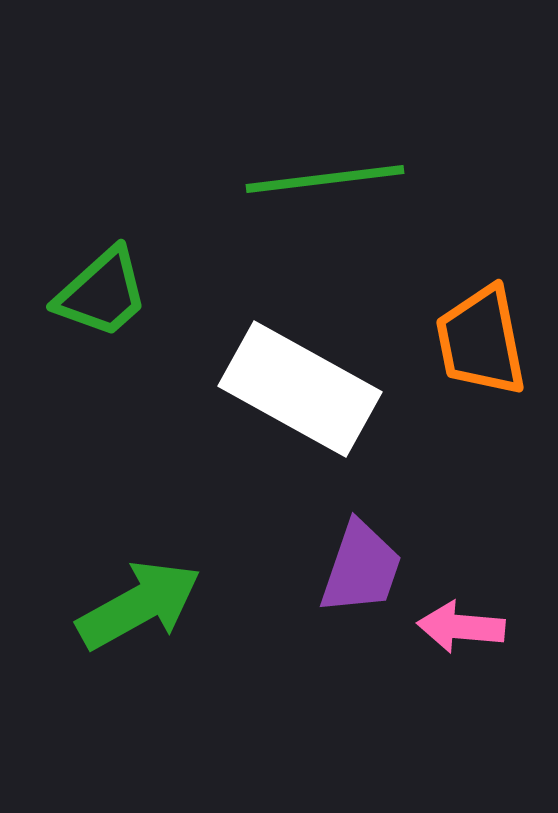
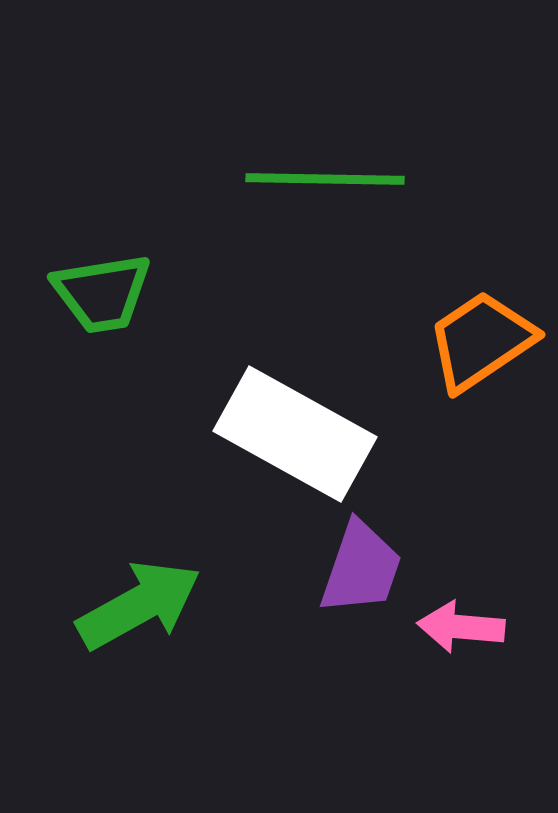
green line: rotated 8 degrees clockwise
green trapezoid: rotated 33 degrees clockwise
orange trapezoid: rotated 67 degrees clockwise
white rectangle: moved 5 px left, 45 px down
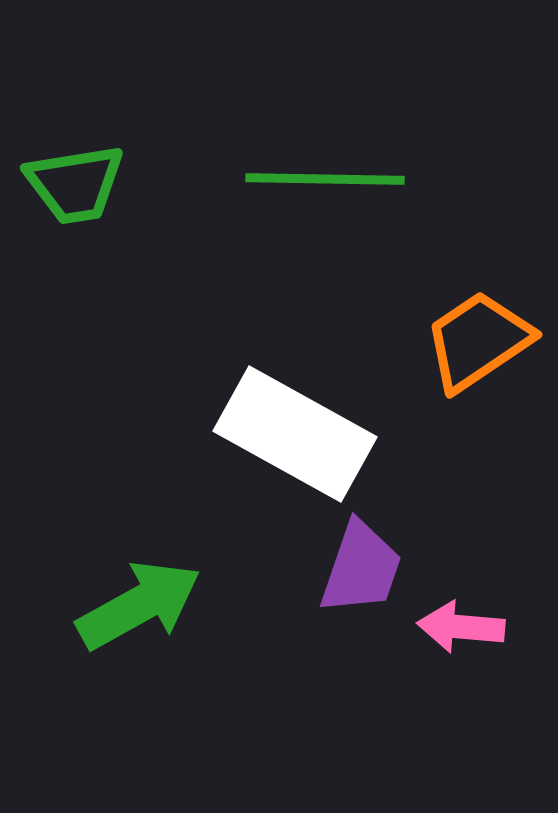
green trapezoid: moved 27 px left, 109 px up
orange trapezoid: moved 3 px left
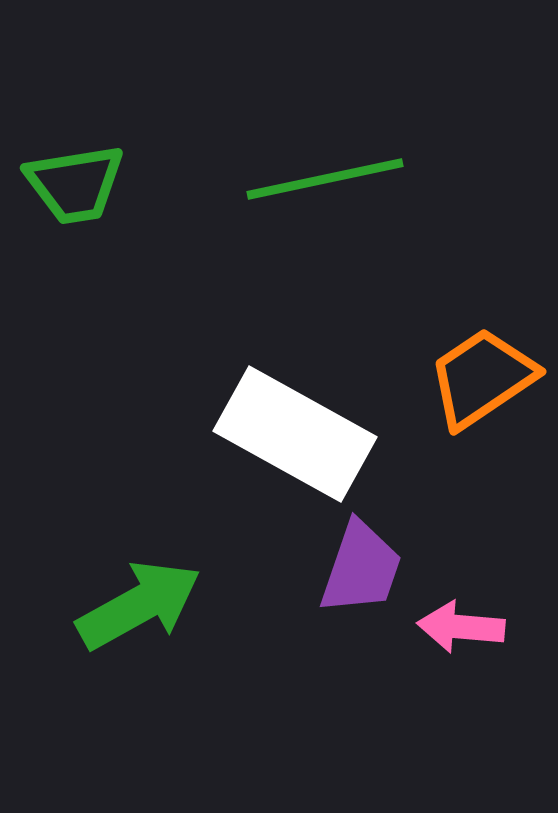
green line: rotated 13 degrees counterclockwise
orange trapezoid: moved 4 px right, 37 px down
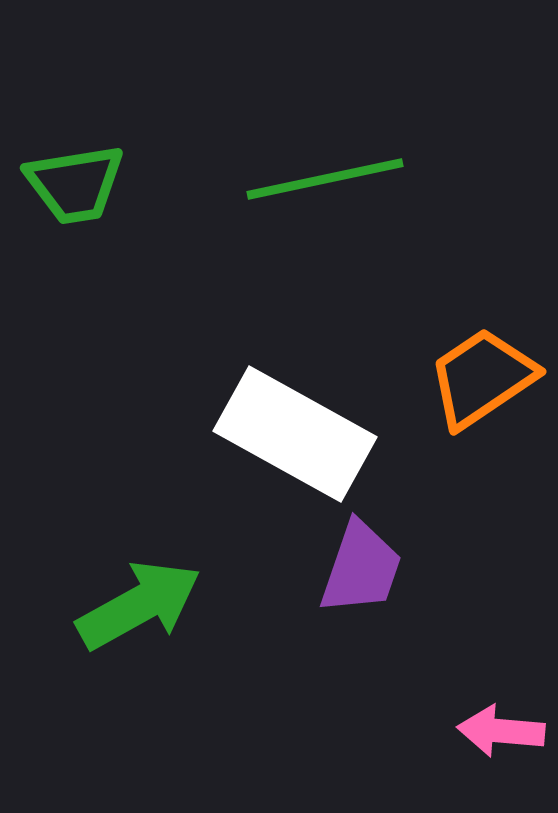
pink arrow: moved 40 px right, 104 px down
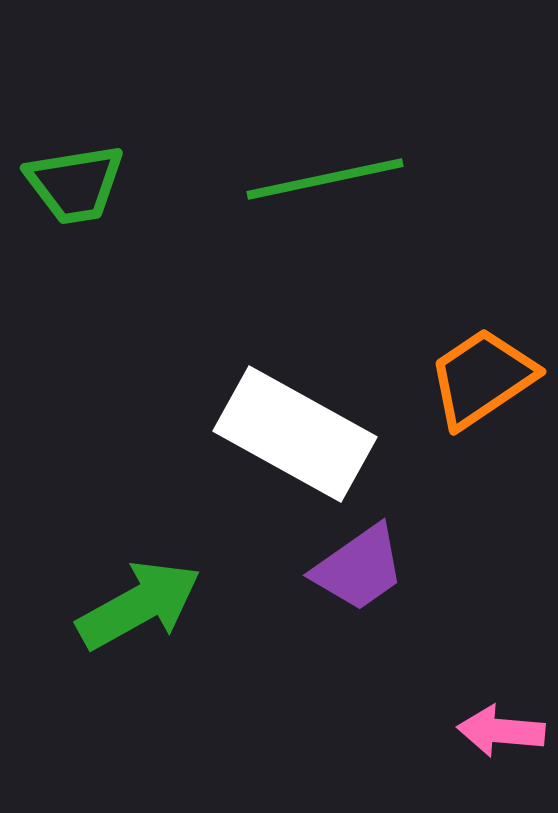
purple trapezoid: moved 2 px left; rotated 36 degrees clockwise
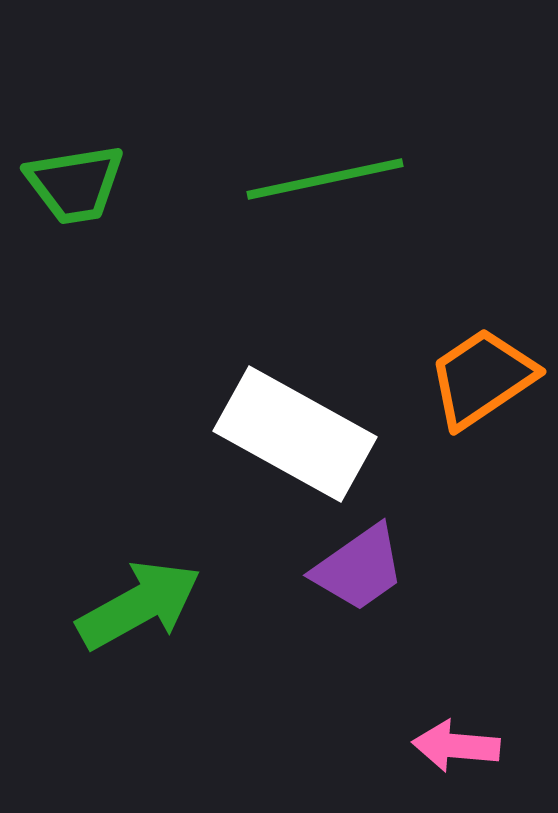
pink arrow: moved 45 px left, 15 px down
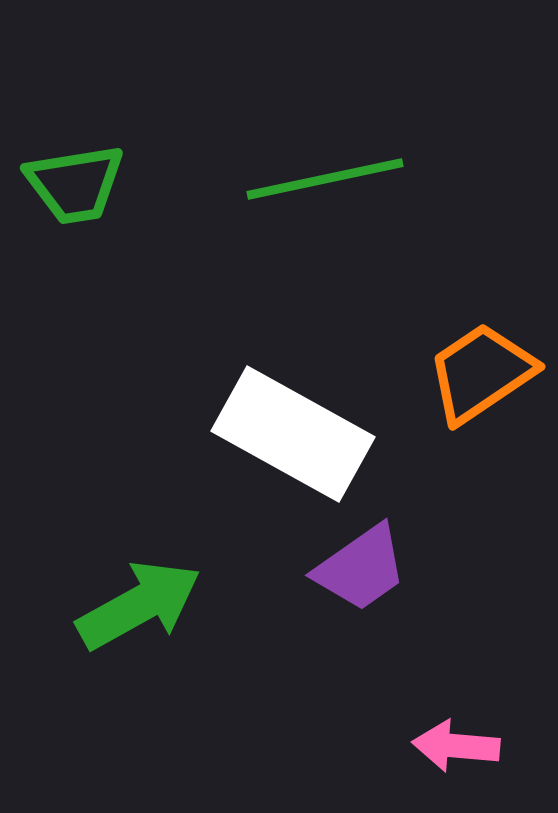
orange trapezoid: moved 1 px left, 5 px up
white rectangle: moved 2 px left
purple trapezoid: moved 2 px right
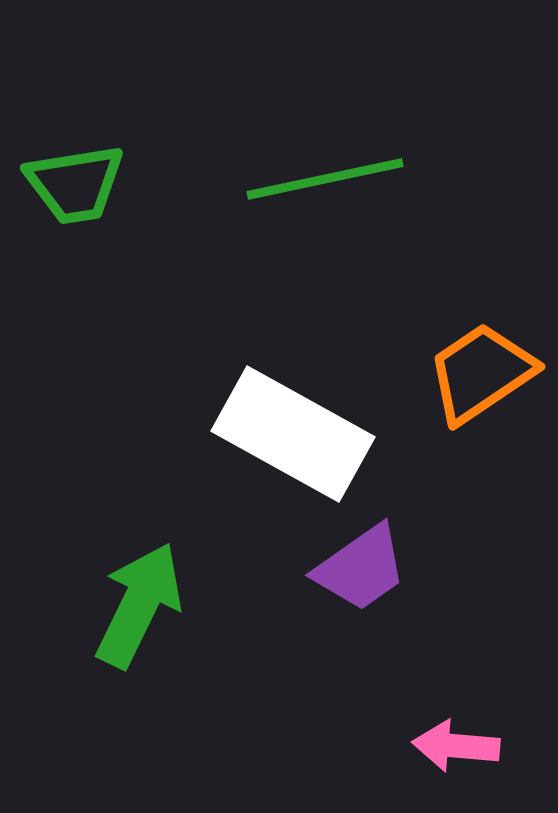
green arrow: rotated 35 degrees counterclockwise
